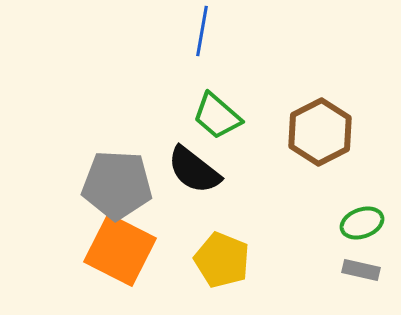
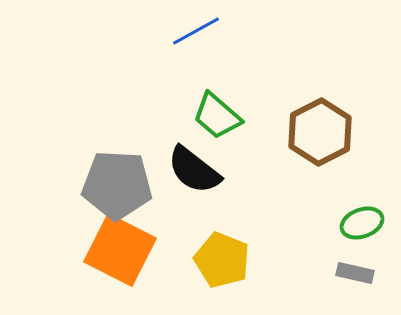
blue line: moved 6 px left; rotated 51 degrees clockwise
gray rectangle: moved 6 px left, 3 px down
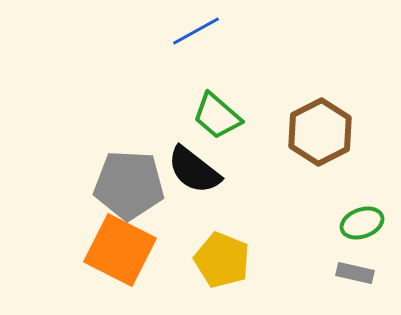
gray pentagon: moved 12 px right
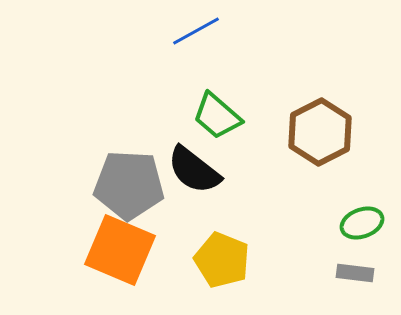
orange square: rotated 4 degrees counterclockwise
gray rectangle: rotated 6 degrees counterclockwise
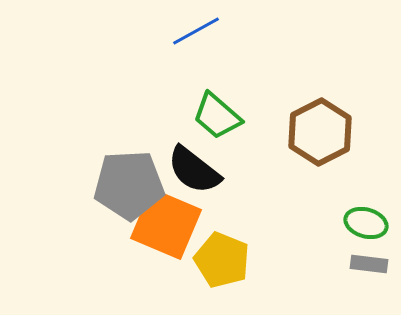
gray pentagon: rotated 6 degrees counterclockwise
green ellipse: moved 4 px right; rotated 36 degrees clockwise
orange square: moved 46 px right, 26 px up
gray rectangle: moved 14 px right, 9 px up
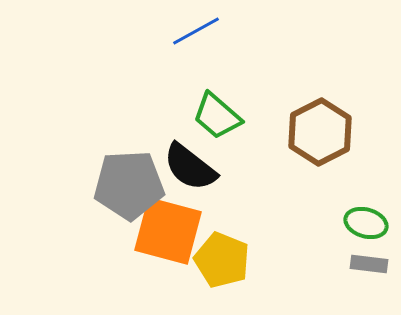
black semicircle: moved 4 px left, 3 px up
orange square: moved 2 px right, 7 px down; rotated 8 degrees counterclockwise
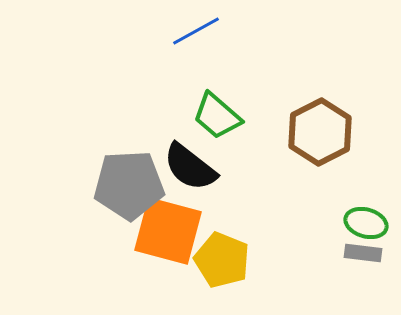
gray rectangle: moved 6 px left, 11 px up
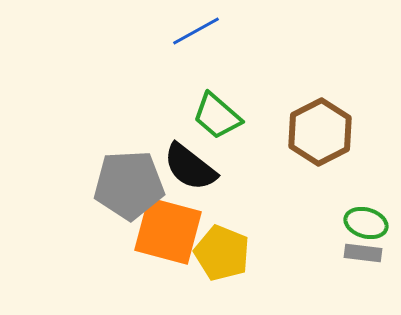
yellow pentagon: moved 7 px up
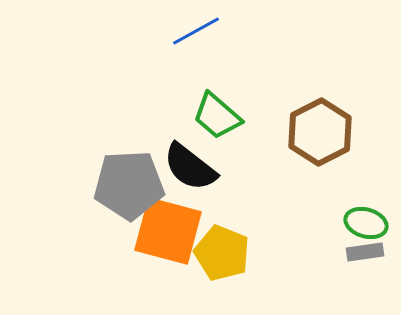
gray rectangle: moved 2 px right, 1 px up; rotated 15 degrees counterclockwise
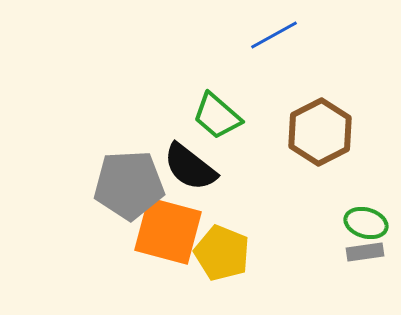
blue line: moved 78 px right, 4 px down
